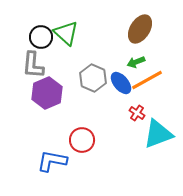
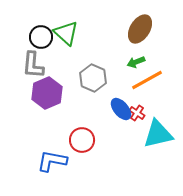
blue ellipse: moved 26 px down
cyan triangle: rotated 8 degrees clockwise
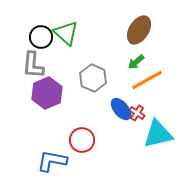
brown ellipse: moved 1 px left, 1 px down
green arrow: rotated 18 degrees counterclockwise
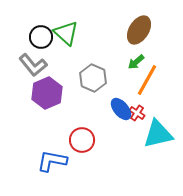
gray L-shape: rotated 44 degrees counterclockwise
orange line: rotated 32 degrees counterclockwise
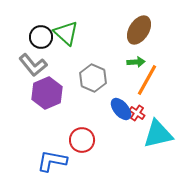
green arrow: rotated 144 degrees counterclockwise
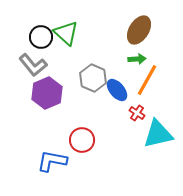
green arrow: moved 1 px right, 3 px up
blue ellipse: moved 4 px left, 19 px up
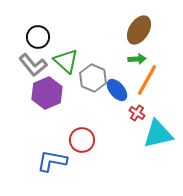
green triangle: moved 28 px down
black circle: moved 3 px left
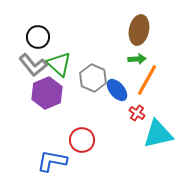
brown ellipse: rotated 20 degrees counterclockwise
green triangle: moved 7 px left, 3 px down
